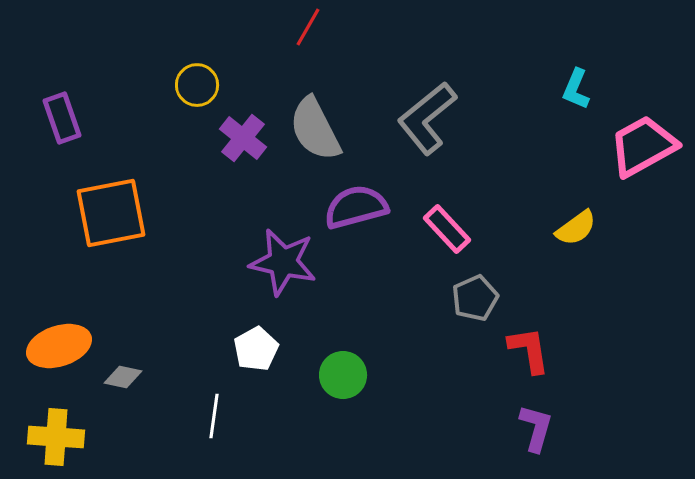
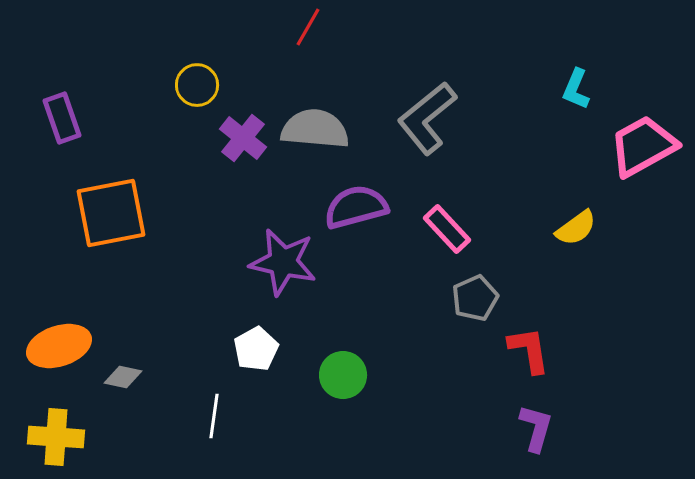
gray semicircle: rotated 122 degrees clockwise
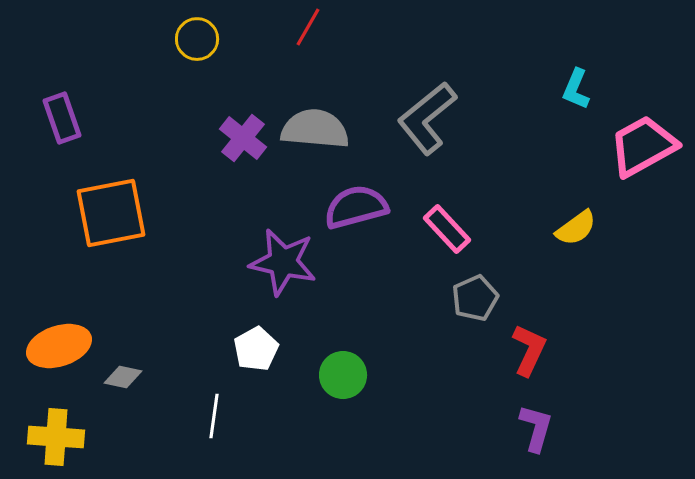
yellow circle: moved 46 px up
red L-shape: rotated 34 degrees clockwise
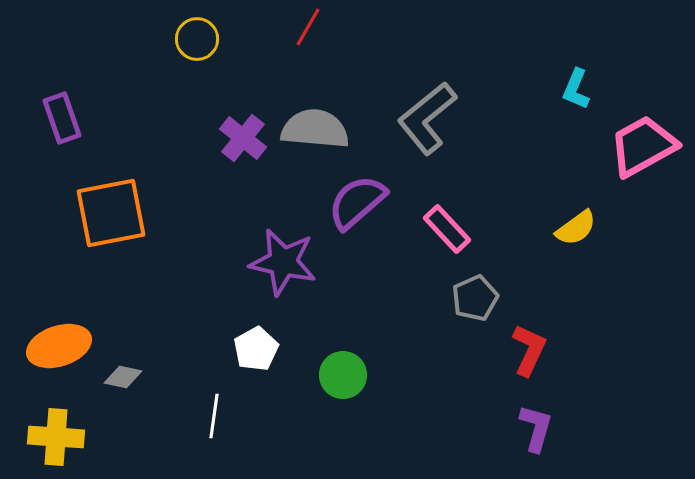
purple semicircle: moved 1 px right, 5 px up; rotated 26 degrees counterclockwise
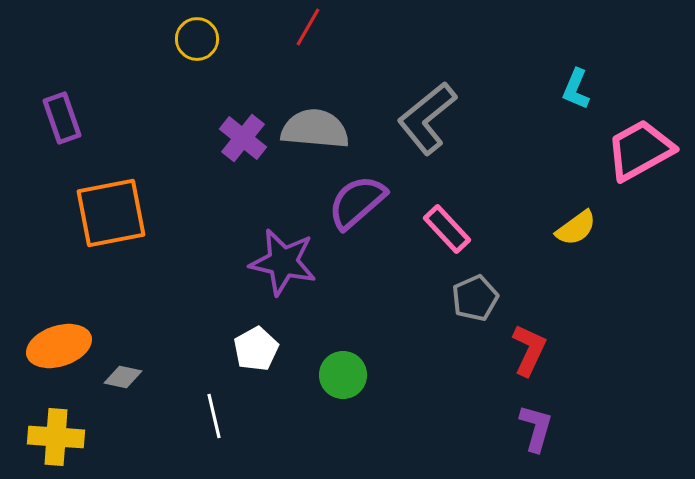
pink trapezoid: moved 3 px left, 4 px down
white line: rotated 21 degrees counterclockwise
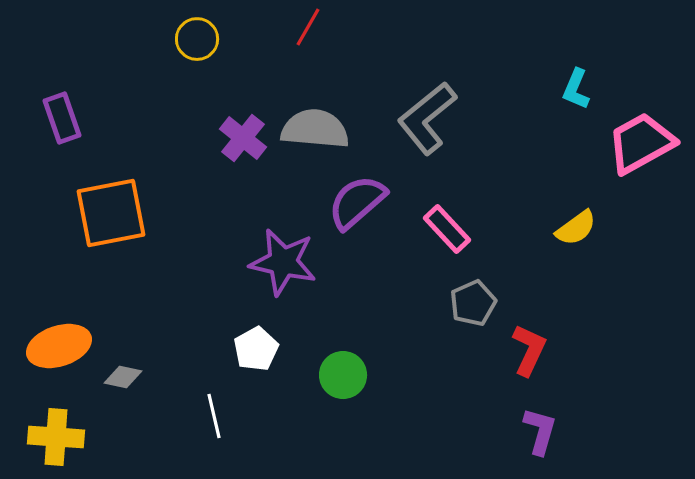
pink trapezoid: moved 1 px right, 7 px up
gray pentagon: moved 2 px left, 5 px down
purple L-shape: moved 4 px right, 3 px down
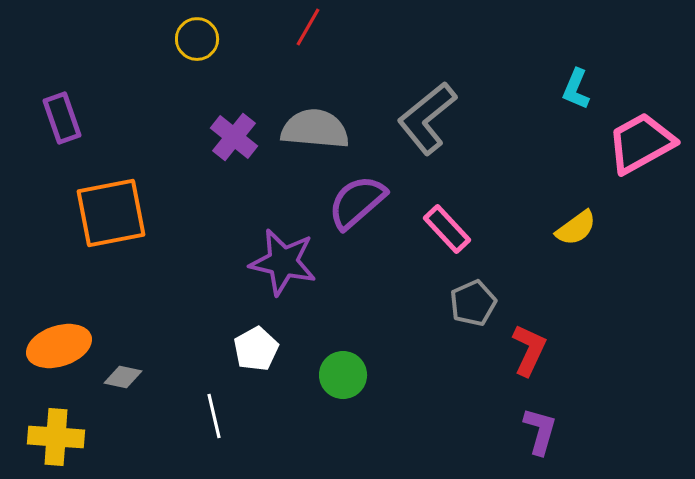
purple cross: moved 9 px left, 1 px up
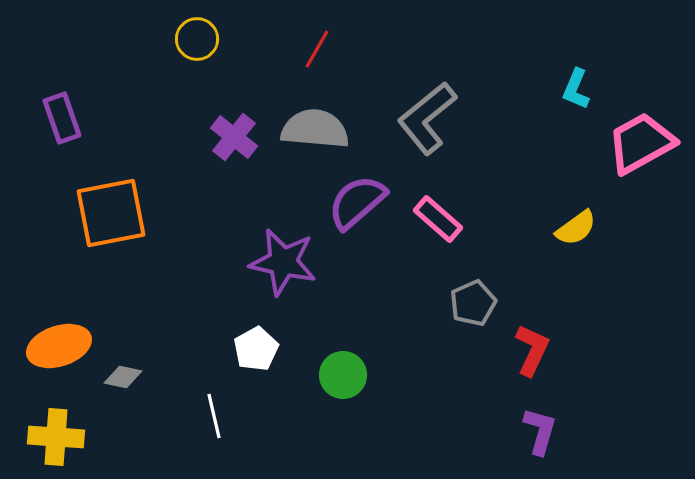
red line: moved 9 px right, 22 px down
pink rectangle: moved 9 px left, 10 px up; rotated 6 degrees counterclockwise
red L-shape: moved 3 px right
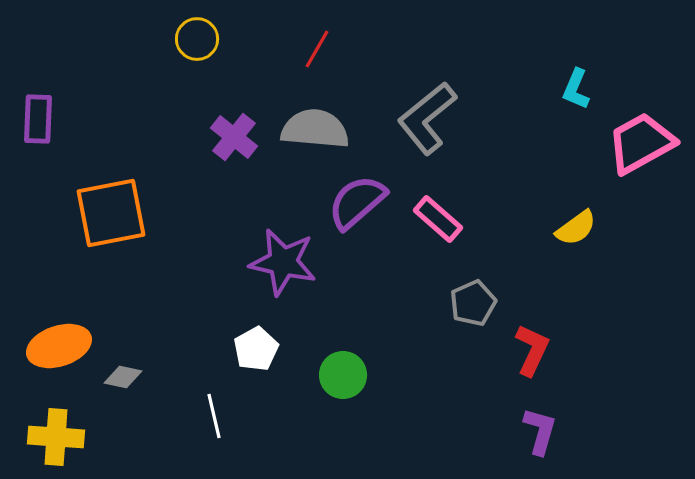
purple rectangle: moved 24 px left, 1 px down; rotated 21 degrees clockwise
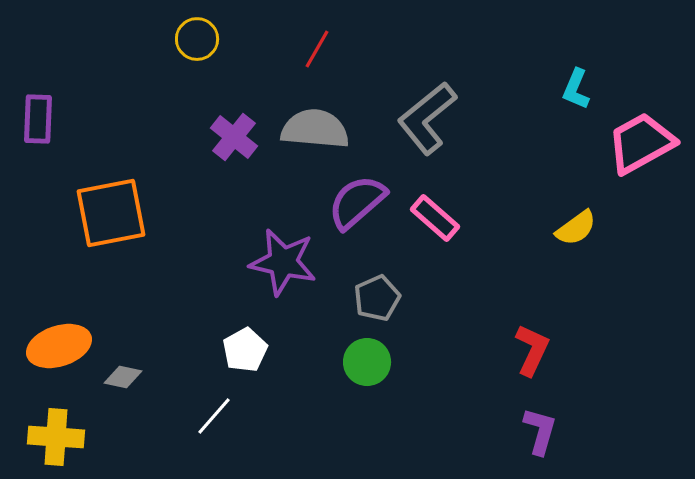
pink rectangle: moved 3 px left, 1 px up
gray pentagon: moved 96 px left, 5 px up
white pentagon: moved 11 px left, 1 px down
green circle: moved 24 px right, 13 px up
white line: rotated 54 degrees clockwise
